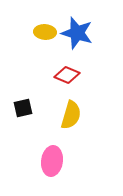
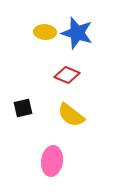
yellow semicircle: rotated 112 degrees clockwise
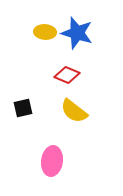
yellow semicircle: moved 3 px right, 4 px up
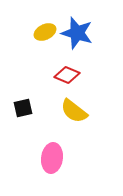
yellow ellipse: rotated 30 degrees counterclockwise
pink ellipse: moved 3 px up
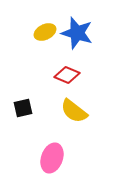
pink ellipse: rotated 12 degrees clockwise
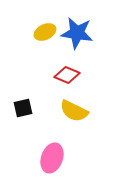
blue star: rotated 8 degrees counterclockwise
yellow semicircle: rotated 12 degrees counterclockwise
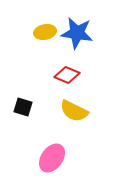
yellow ellipse: rotated 15 degrees clockwise
black square: moved 1 px up; rotated 30 degrees clockwise
pink ellipse: rotated 16 degrees clockwise
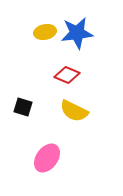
blue star: rotated 16 degrees counterclockwise
pink ellipse: moved 5 px left
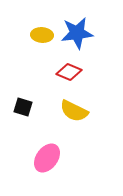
yellow ellipse: moved 3 px left, 3 px down; rotated 15 degrees clockwise
red diamond: moved 2 px right, 3 px up
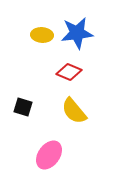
yellow semicircle: rotated 24 degrees clockwise
pink ellipse: moved 2 px right, 3 px up
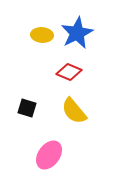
blue star: rotated 20 degrees counterclockwise
black square: moved 4 px right, 1 px down
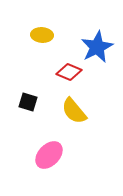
blue star: moved 20 px right, 14 px down
black square: moved 1 px right, 6 px up
pink ellipse: rotated 8 degrees clockwise
